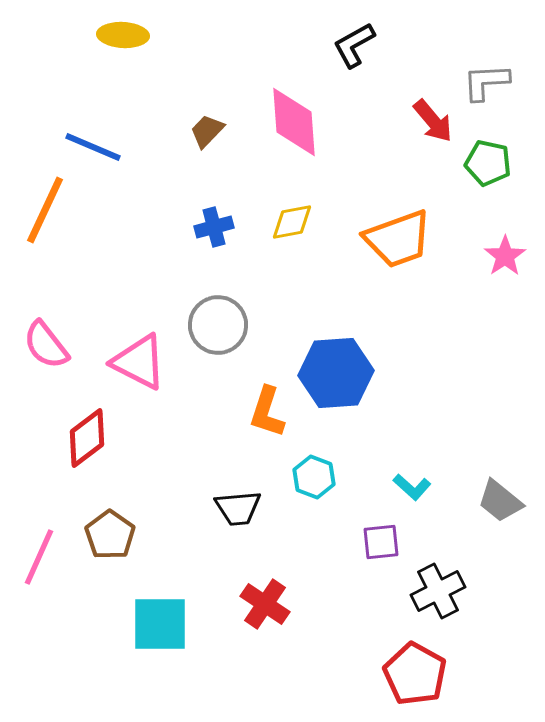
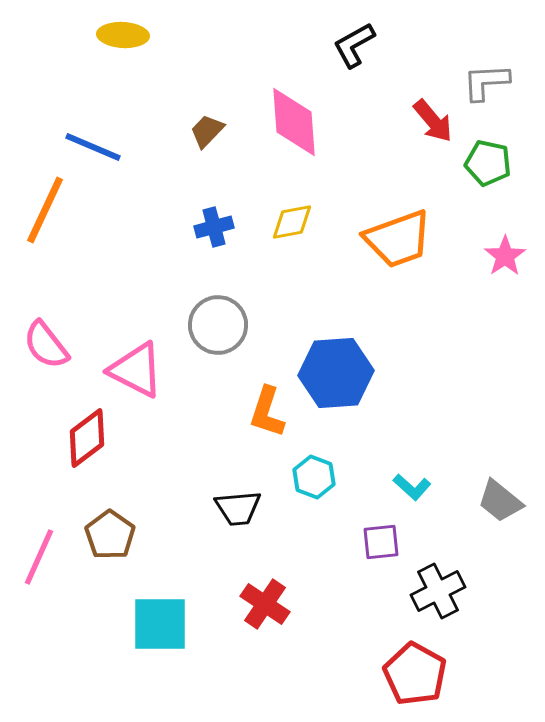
pink triangle: moved 3 px left, 8 px down
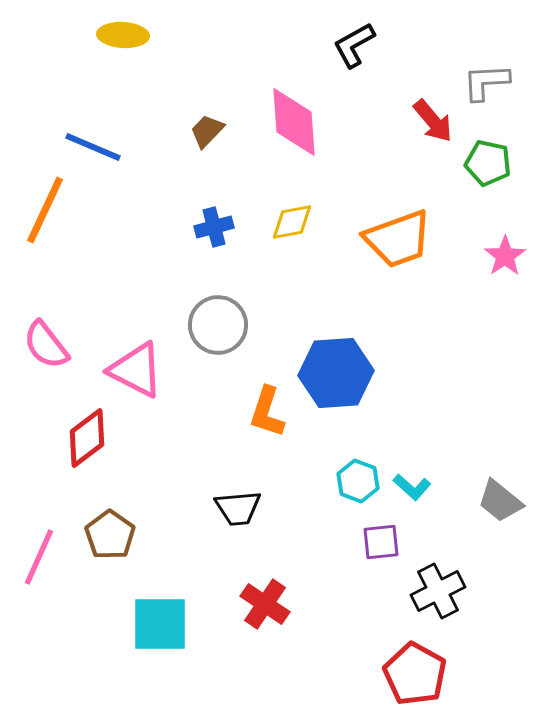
cyan hexagon: moved 44 px right, 4 px down
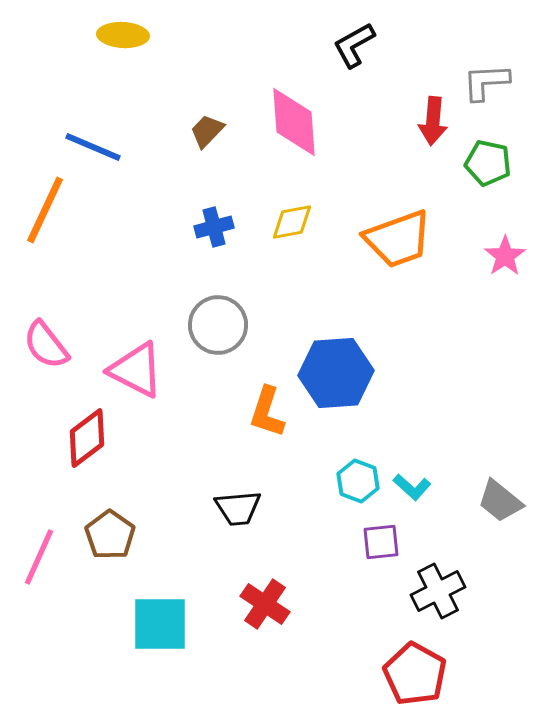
red arrow: rotated 45 degrees clockwise
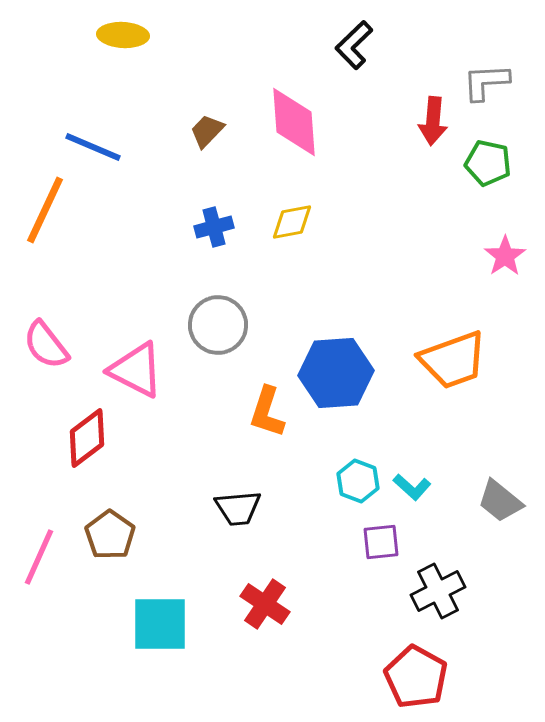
black L-shape: rotated 15 degrees counterclockwise
orange trapezoid: moved 55 px right, 121 px down
red pentagon: moved 1 px right, 3 px down
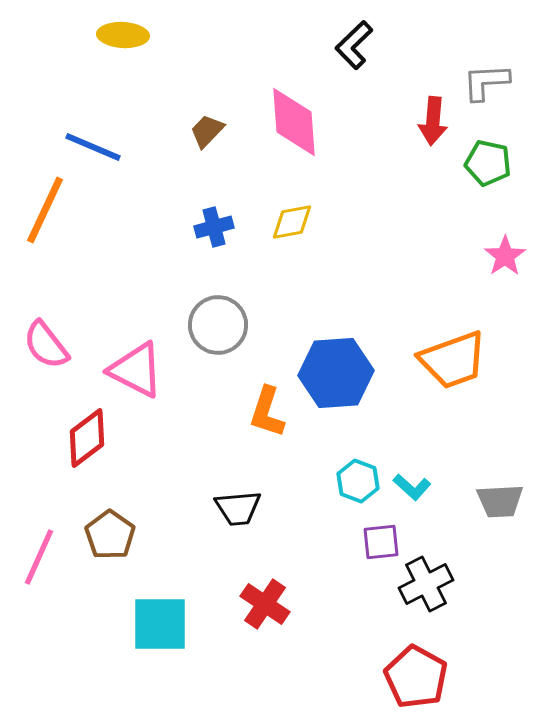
gray trapezoid: rotated 42 degrees counterclockwise
black cross: moved 12 px left, 7 px up
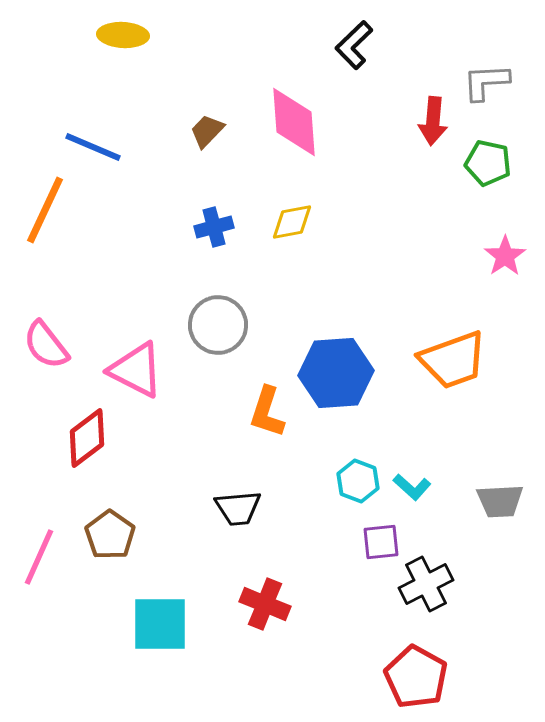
red cross: rotated 12 degrees counterclockwise
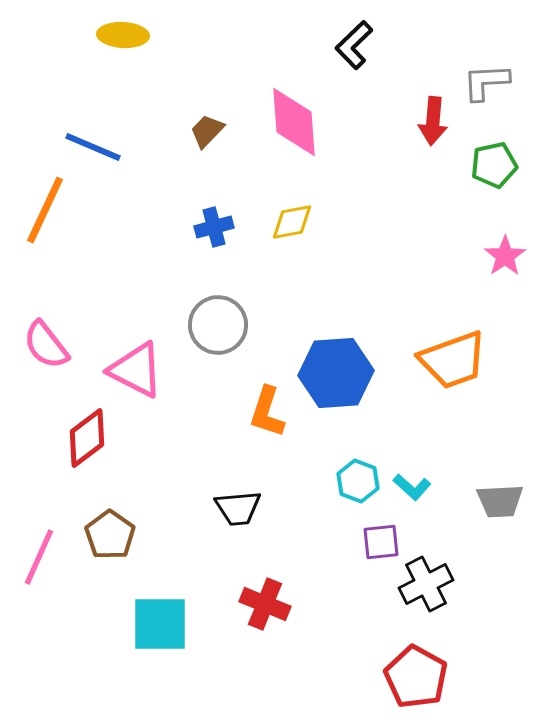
green pentagon: moved 6 px right, 2 px down; rotated 24 degrees counterclockwise
